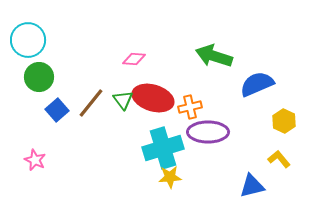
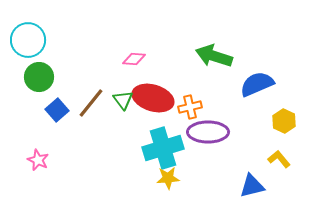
pink star: moved 3 px right
yellow star: moved 2 px left, 1 px down
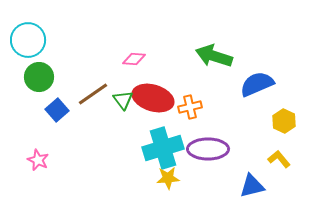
brown line: moved 2 px right, 9 px up; rotated 16 degrees clockwise
purple ellipse: moved 17 px down
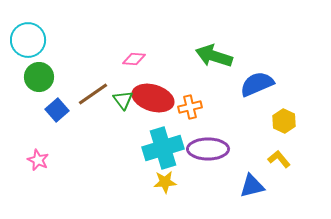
yellow star: moved 3 px left, 4 px down
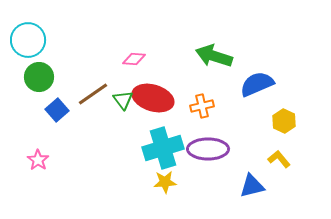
orange cross: moved 12 px right, 1 px up
pink star: rotated 10 degrees clockwise
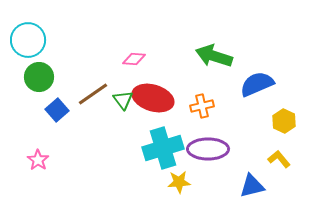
yellow star: moved 14 px right
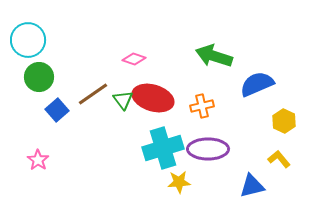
pink diamond: rotated 15 degrees clockwise
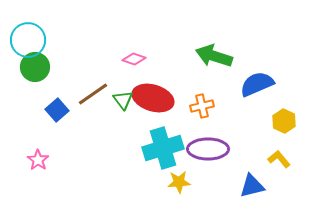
green circle: moved 4 px left, 10 px up
